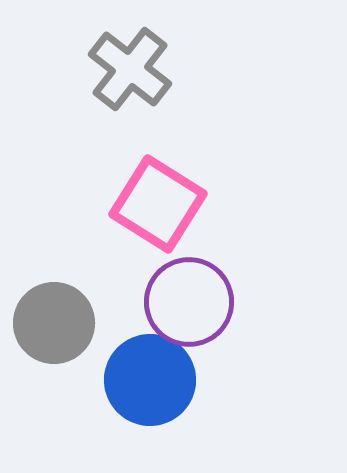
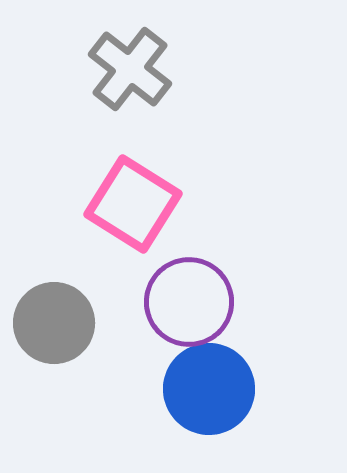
pink square: moved 25 px left
blue circle: moved 59 px right, 9 px down
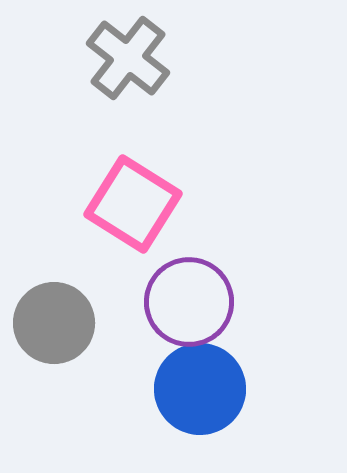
gray cross: moved 2 px left, 11 px up
blue circle: moved 9 px left
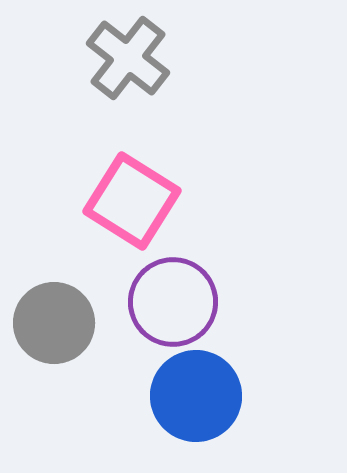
pink square: moved 1 px left, 3 px up
purple circle: moved 16 px left
blue circle: moved 4 px left, 7 px down
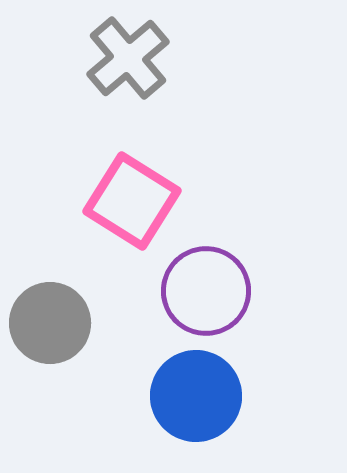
gray cross: rotated 12 degrees clockwise
purple circle: moved 33 px right, 11 px up
gray circle: moved 4 px left
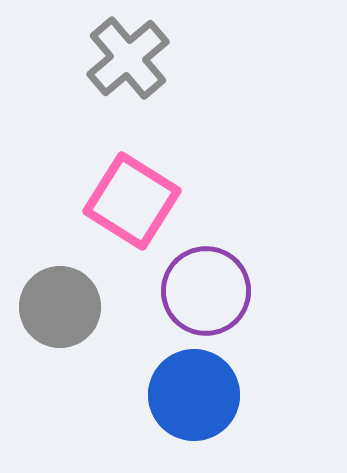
gray circle: moved 10 px right, 16 px up
blue circle: moved 2 px left, 1 px up
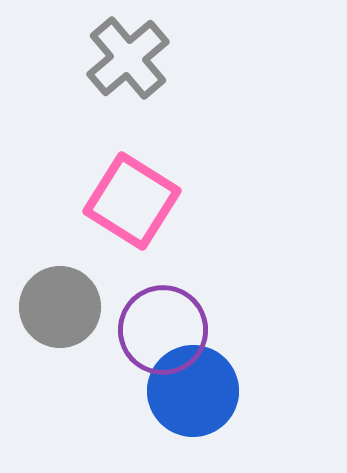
purple circle: moved 43 px left, 39 px down
blue circle: moved 1 px left, 4 px up
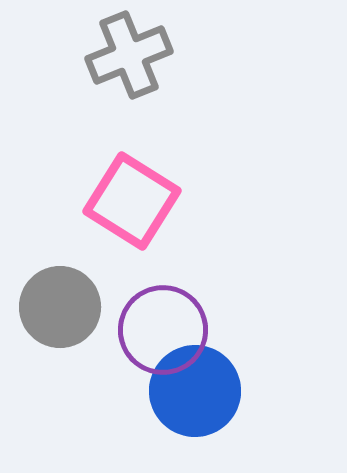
gray cross: moved 1 px right, 3 px up; rotated 18 degrees clockwise
blue circle: moved 2 px right
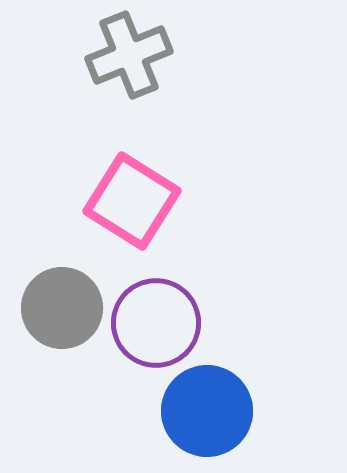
gray circle: moved 2 px right, 1 px down
purple circle: moved 7 px left, 7 px up
blue circle: moved 12 px right, 20 px down
